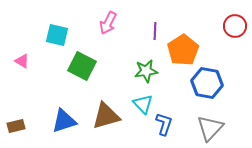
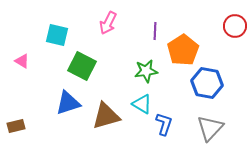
cyan triangle: moved 1 px left; rotated 15 degrees counterclockwise
blue triangle: moved 4 px right, 18 px up
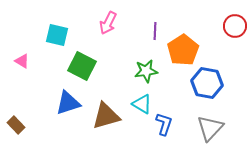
brown rectangle: moved 1 px up; rotated 60 degrees clockwise
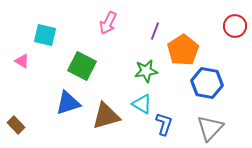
purple line: rotated 18 degrees clockwise
cyan square: moved 12 px left
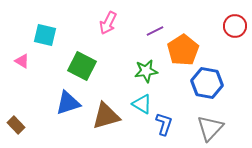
purple line: rotated 42 degrees clockwise
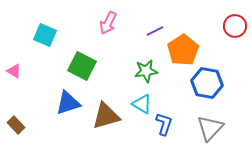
cyan square: rotated 10 degrees clockwise
pink triangle: moved 8 px left, 10 px down
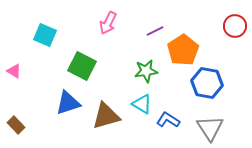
blue L-shape: moved 4 px right, 4 px up; rotated 75 degrees counterclockwise
gray triangle: rotated 16 degrees counterclockwise
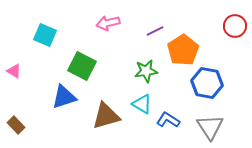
pink arrow: rotated 50 degrees clockwise
blue triangle: moved 4 px left, 6 px up
gray triangle: moved 1 px up
